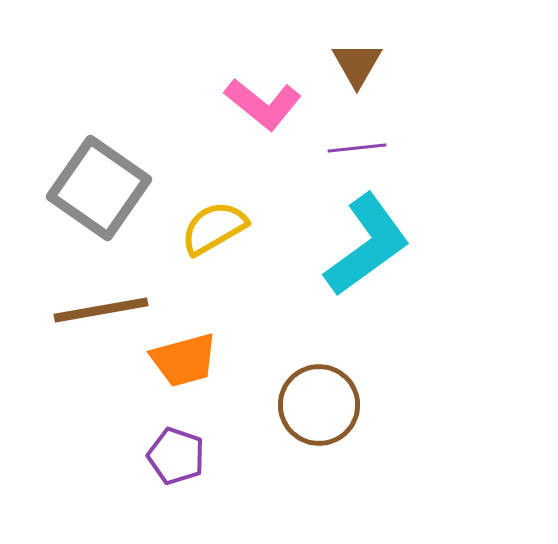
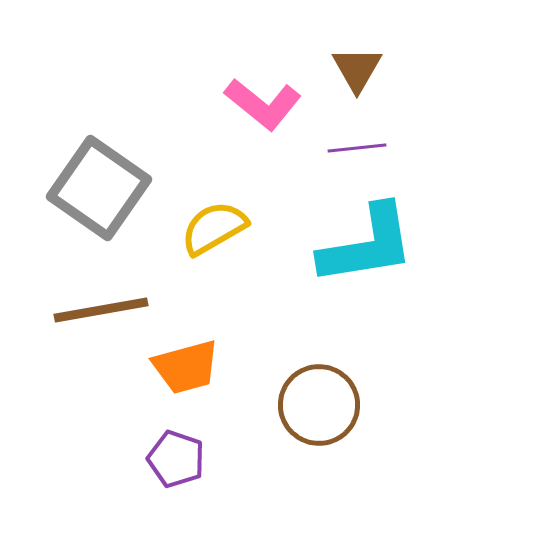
brown triangle: moved 5 px down
cyan L-shape: rotated 27 degrees clockwise
orange trapezoid: moved 2 px right, 7 px down
purple pentagon: moved 3 px down
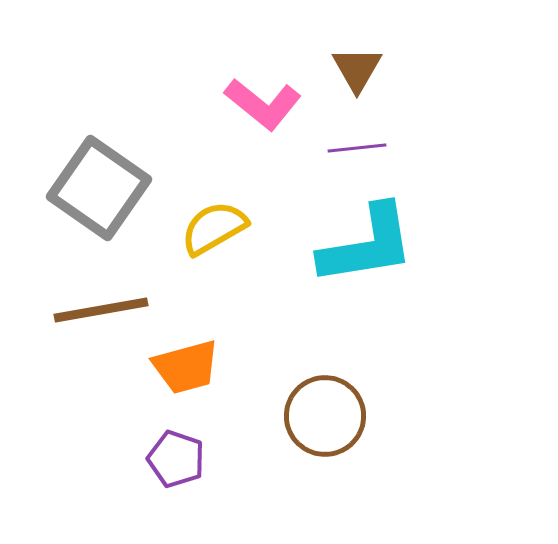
brown circle: moved 6 px right, 11 px down
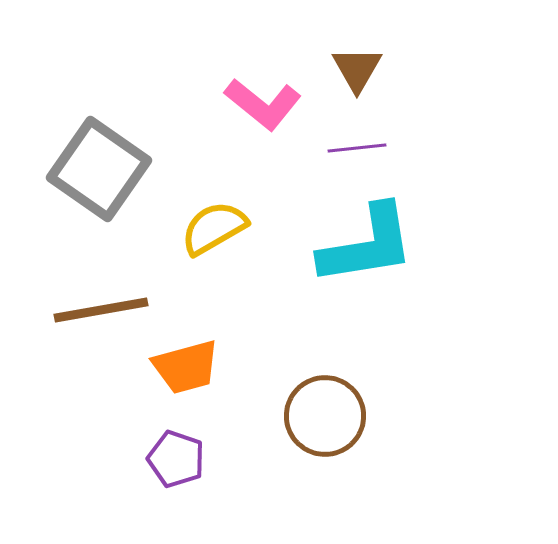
gray square: moved 19 px up
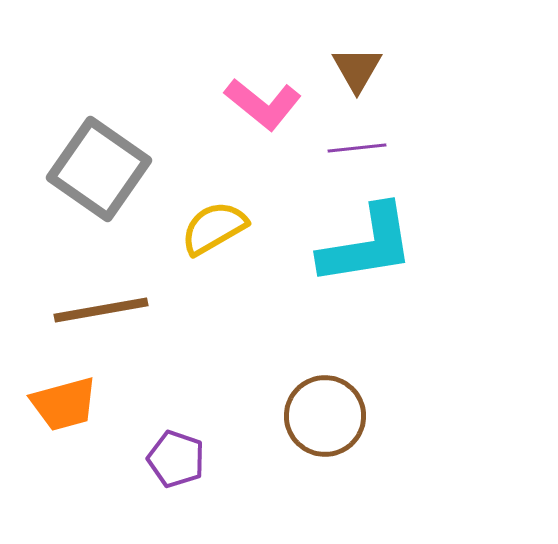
orange trapezoid: moved 122 px left, 37 px down
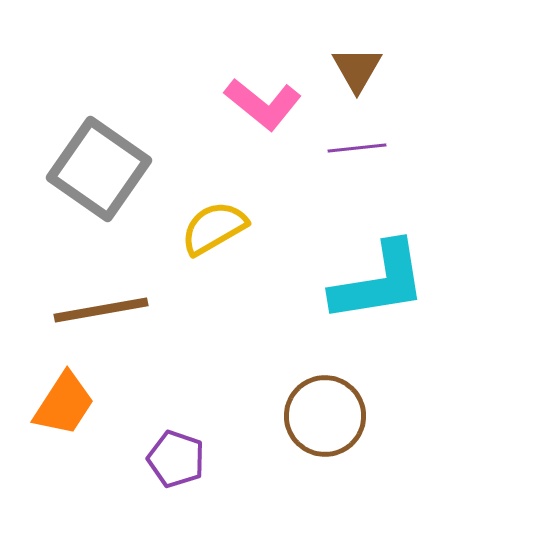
cyan L-shape: moved 12 px right, 37 px down
orange trapezoid: rotated 42 degrees counterclockwise
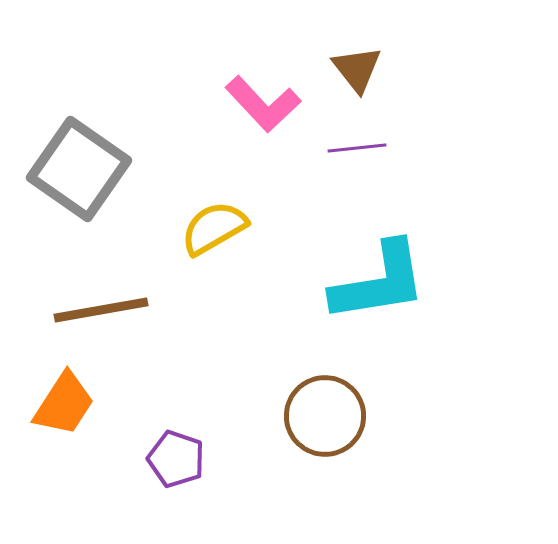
brown triangle: rotated 8 degrees counterclockwise
pink L-shape: rotated 8 degrees clockwise
gray square: moved 20 px left
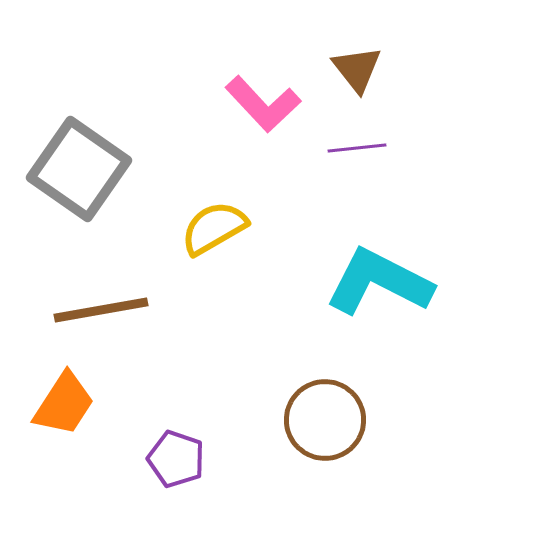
cyan L-shape: rotated 144 degrees counterclockwise
brown circle: moved 4 px down
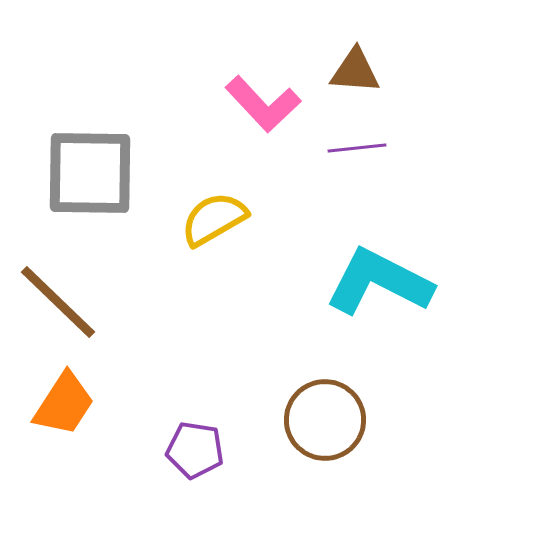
brown triangle: moved 2 px left, 2 px down; rotated 48 degrees counterclockwise
gray square: moved 11 px right, 4 px down; rotated 34 degrees counterclockwise
yellow semicircle: moved 9 px up
brown line: moved 43 px left, 8 px up; rotated 54 degrees clockwise
purple pentagon: moved 19 px right, 9 px up; rotated 10 degrees counterclockwise
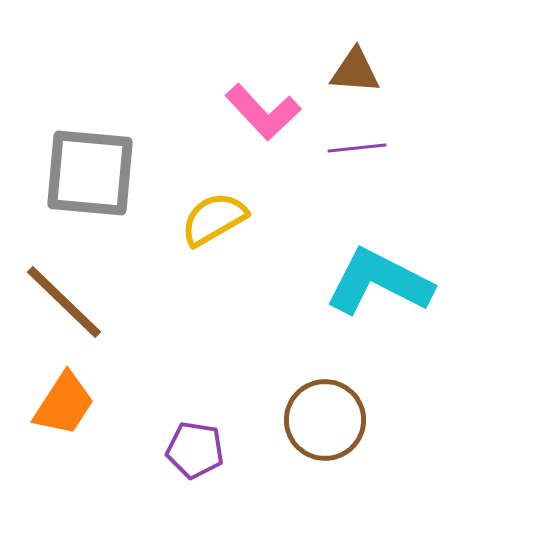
pink L-shape: moved 8 px down
gray square: rotated 4 degrees clockwise
brown line: moved 6 px right
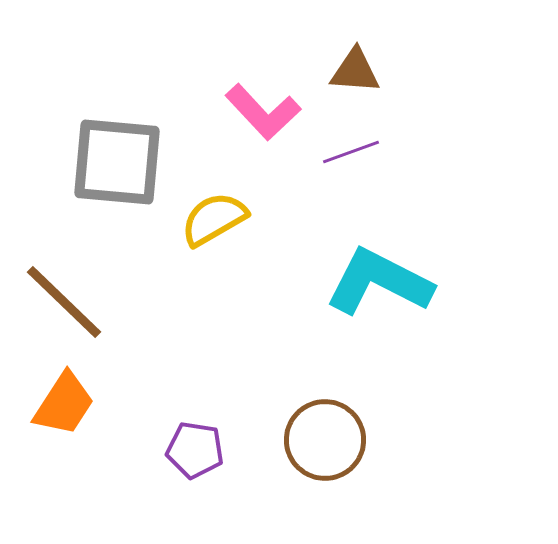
purple line: moved 6 px left, 4 px down; rotated 14 degrees counterclockwise
gray square: moved 27 px right, 11 px up
brown circle: moved 20 px down
